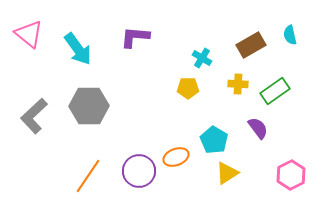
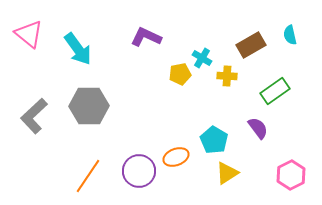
purple L-shape: moved 11 px right; rotated 20 degrees clockwise
yellow cross: moved 11 px left, 8 px up
yellow pentagon: moved 8 px left, 14 px up; rotated 10 degrees counterclockwise
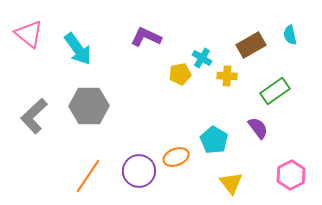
yellow triangle: moved 4 px right, 10 px down; rotated 35 degrees counterclockwise
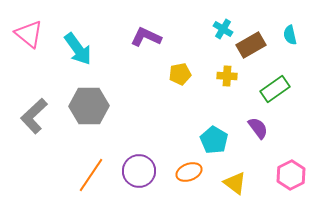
cyan cross: moved 21 px right, 29 px up
green rectangle: moved 2 px up
orange ellipse: moved 13 px right, 15 px down
orange line: moved 3 px right, 1 px up
yellow triangle: moved 4 px right; rotated 15 degrees counterclockwise
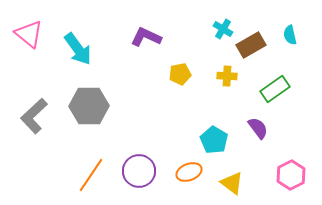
yellow triangle: moved 3 px left
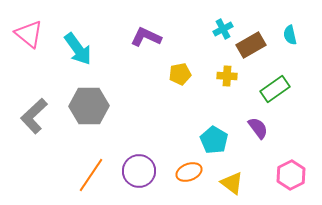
cyan cross: rotated 30 degrees clockwise
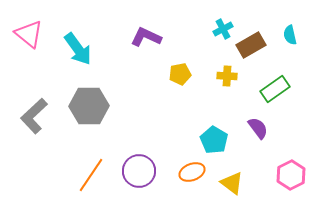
orange ellipse: moved 3 px right
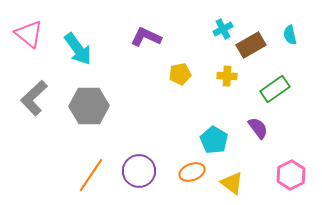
gray L-shape: moved 18 px up
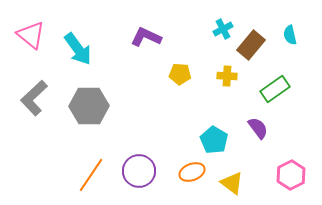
pink triangle: moved 2 px right, 1 px down
brown rectangle: rotated 20 degrees counterclockwise
yellow pentagon: rotated 15 degrees clockwise
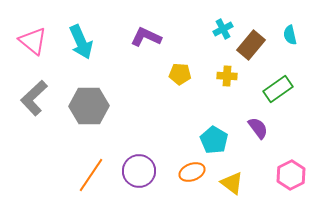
pink triangle: moved 2 px right, 6 px down
cyan arrow: moved 3 px right, 7 px up; rotated 12 degrees clockwise
green rectangle: moved 3 px right
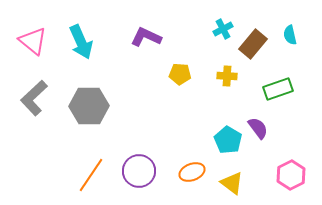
brown rectangle: moved 2 px right, 1 px up
green rectangle: rotated 16 degrees clockwise
cyan pentagon: moved 14 px right
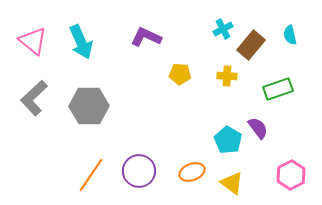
brown rectangle: moved 2 px left, 1 px down
